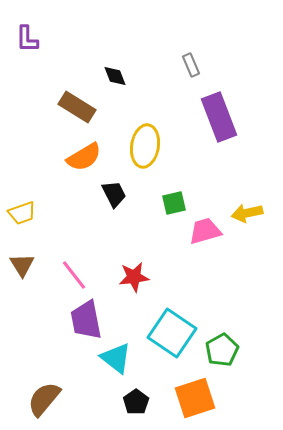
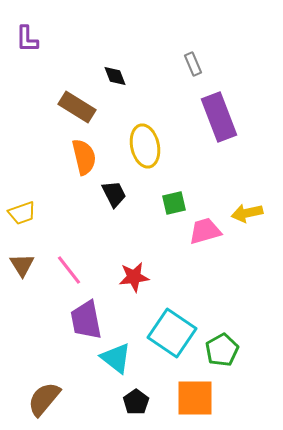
gray rectangle: moved 2 px right, 1 px up
yellow ellipse: rotated 21 degrees counterclockwise
orange semicircle: rotated 72 degrees counterclockwise
pink line: moved 5 px left, 5 px up
orange square: rotated 18 degrees clockwise
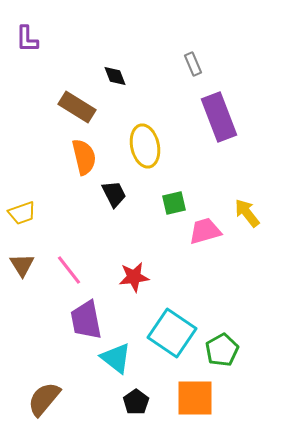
yellow arrow: rotated 64 degrees clockwise
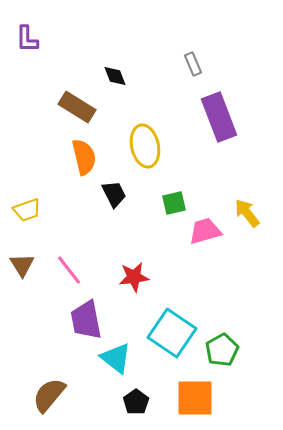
yellow trapezoid: moved 5 px right, 3 px up
brown semicircle: moved 5 px right, 4 px up
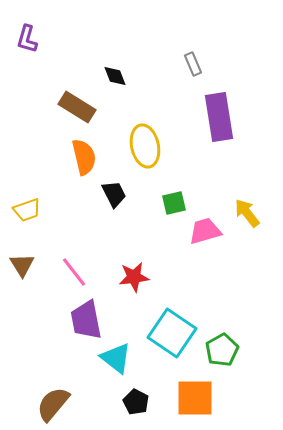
purple L-shape: rotated 16 degrees clockwise
purple rectangle: rotated 12 degrees clockwise
pink line: moved 5 px right, 2 px down
brown semicircle: moved 4 px right, 9 px down
black pentagon: rotated 10 degrees counterclockwise
